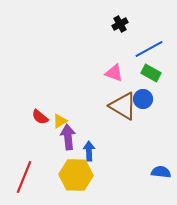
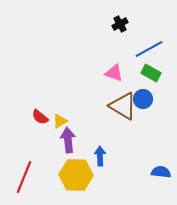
purple arrow: moved 3 px down
blue arrow: moved 11 px right, 5 px down
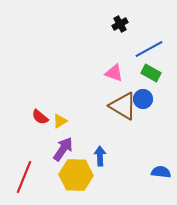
purple arrow: moved 5 px left, 9 px down; rotated 40 degrees clockwise
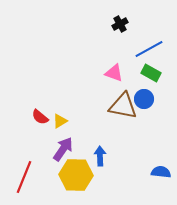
blue circle: moved 1 px right
brown triangle: rotated 20 degrees counterclockwise
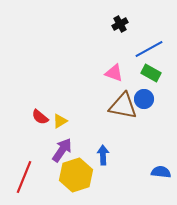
purple arrow: moved 1 px left, 1 px down
blue arrow: moved 3 px right, 1 px up
yellow hexagon: rotated 20 degrees counterclockwise
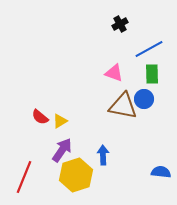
green rectangle: moved 1 px right, 1 px down; rotated 60 degrees clockwise
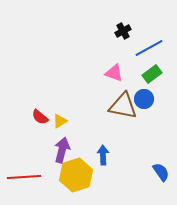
black cross: moved 3 px right, 7 px down
blue line: moved 1 px up
green rectangle: rotated 54 degrees clockwise
purple arrow: rotated 20 degrees counterclockwise
blue semicircle: rotated 48 degrees clockwise
red line: rotated 64 degrees clockwise
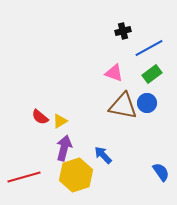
black cross: rotated 14 degrees clockwise
blue circle: moved 3 px right, 4 px down
purple arrow: moved 2 px right, 2 px up
blue arrow: rotated 42 degrees counterclockwise
red line: rotated 12 degrees counterclockwise
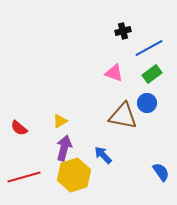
brown triangle: moved 10 px down
red semicircle: moved 21 px left, 11 px down
yellow hexagon: moved 2 px left
